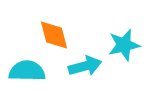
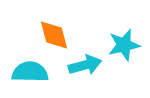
cyan arrow: moved 1 px up
cyan semicircle: moved 3 px right, 1 px down
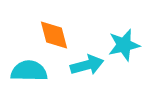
cyan arrow: moved 2 px right
cyan semicircle: moved 1 px left, 1 px up
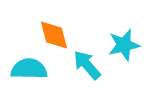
cyan arrow: rotated 116 degrees counterclockwise
cyan semicircle: moved 2 px up
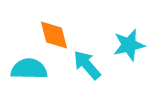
cyan star: moved 5 px right
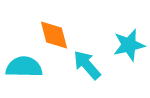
cyan semicircle: moved 5 px left, 2 px up
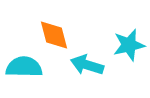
cyan arrow: rotated 32 degrees counterclockwise
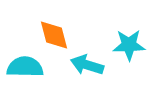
cyan star: rotated 12 degrees clockwise
cyan semicircle: moved 1 px right
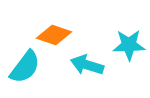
orange diamond: rotated 56 degrees counterclockwise
cyan semicircle: rotated 126 degrees clockwise
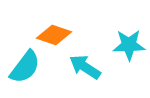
cyan arrow: moved 2 px left, 2 px down; rotated 16 degrees clockwise
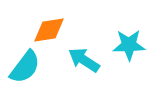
orange diamond: moved 5 px left, 5 px up; rotated 28 degrees counterclockwise
cyan arrow: moved 1 px left, 7 px up
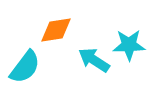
orange diamond: moved 7 px right
cyan arrow: moved 10 px right
